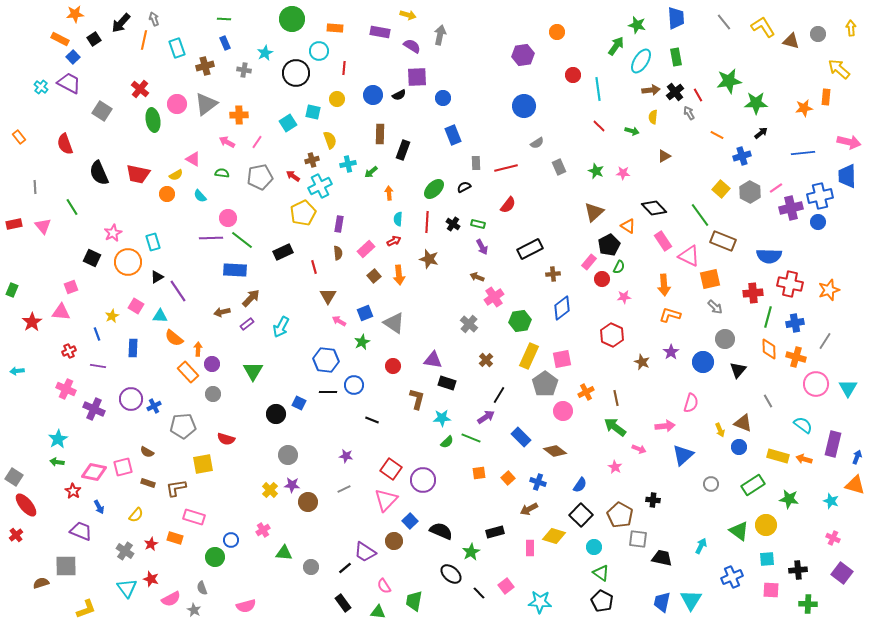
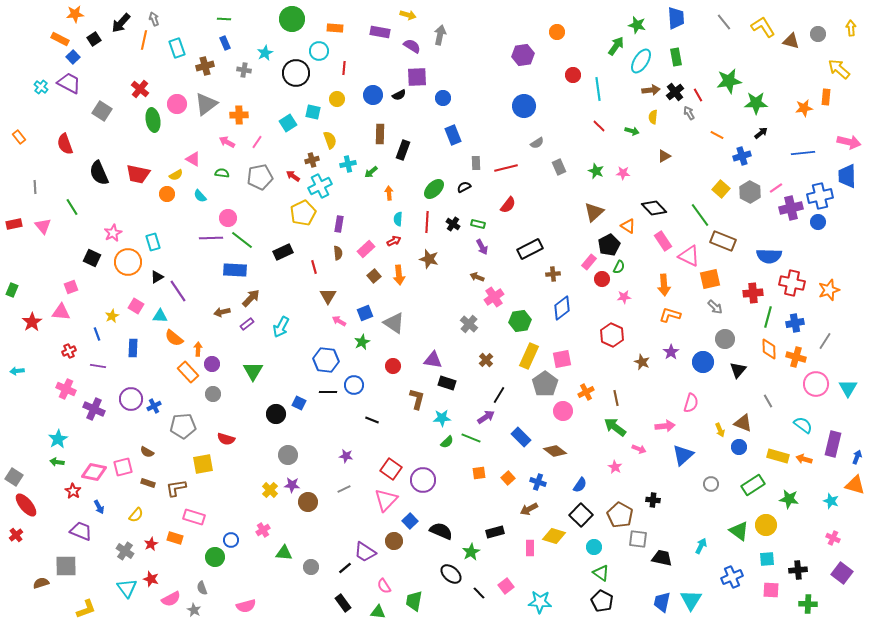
red cross at (790, 284): moved 2 px right, 1 px up
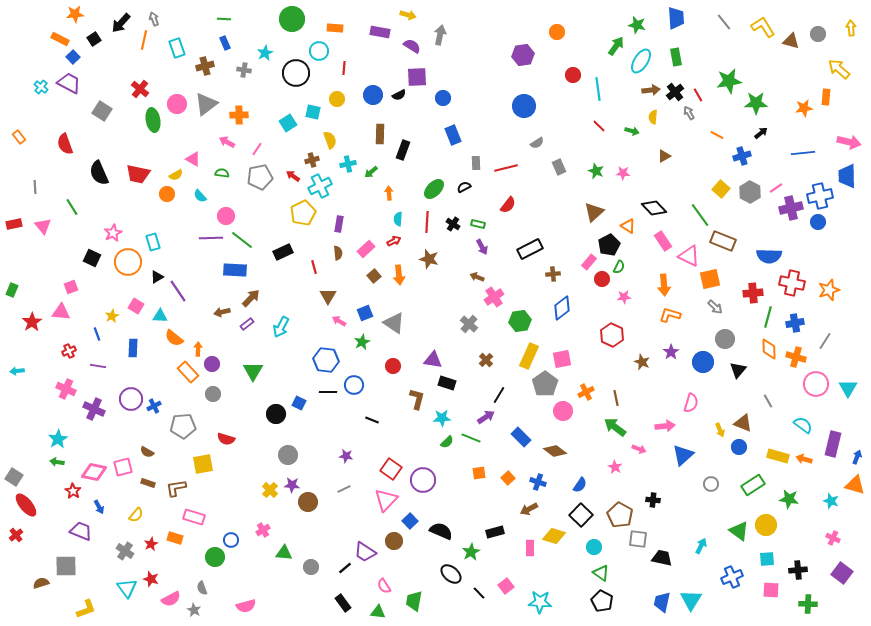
pink line at (257, 142): moved 7 px down
pink circle at (228, 218): moved 2 px left, 2 px up
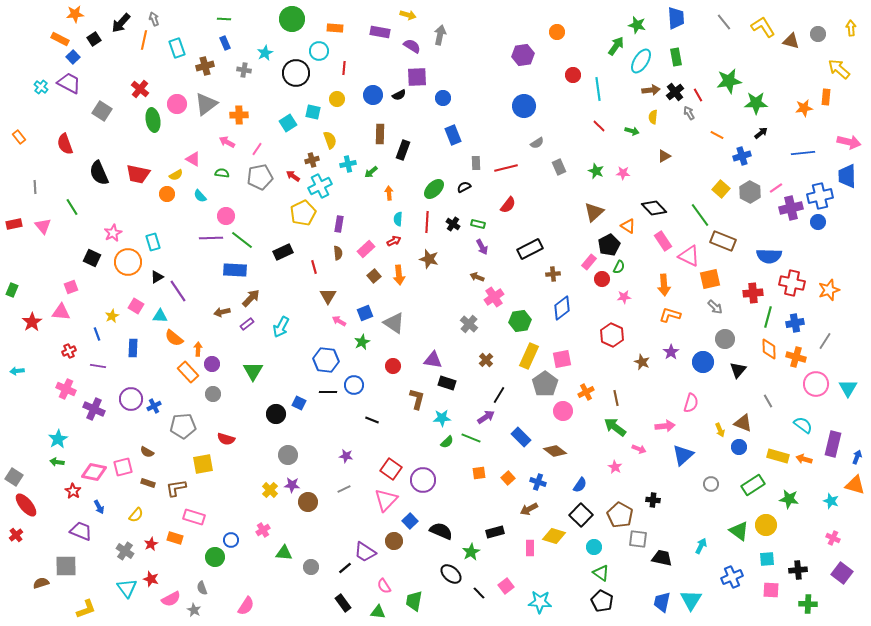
pink semicircle at (246, 606): rotated 42 degrees counterclockwise
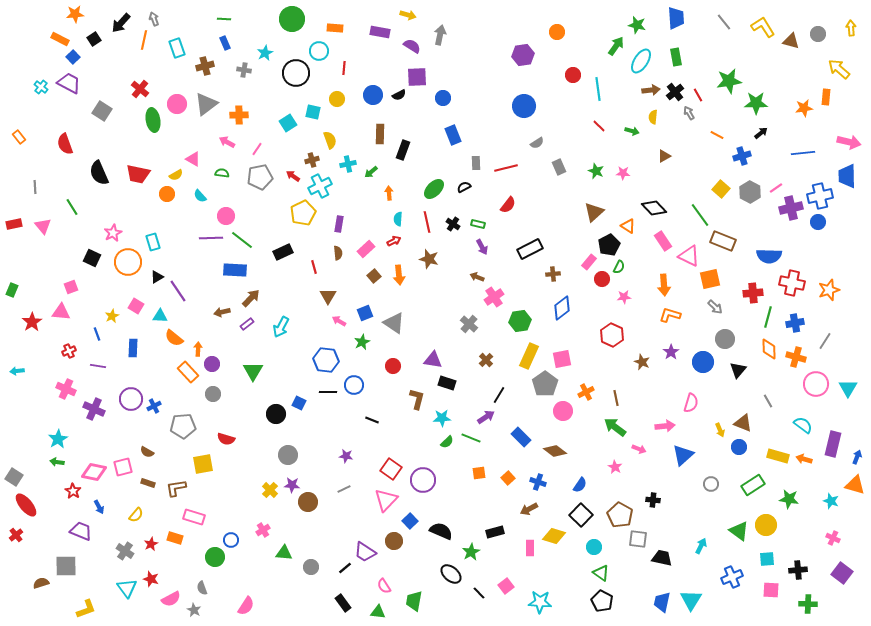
red line at (427, 222): rotated 15 degrees counterclockwise
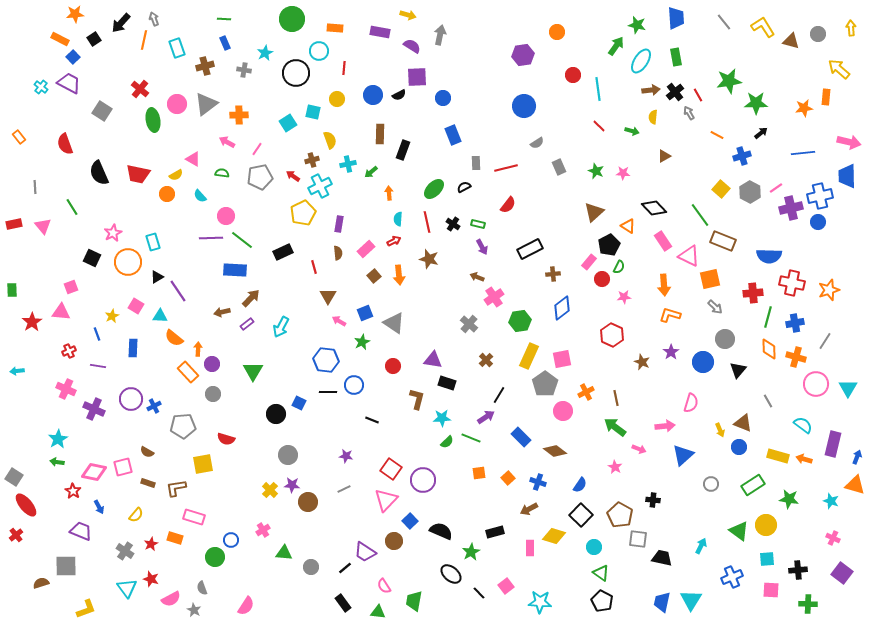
green rectangle at (12, 290): rotated 24 degrees counterclockwise
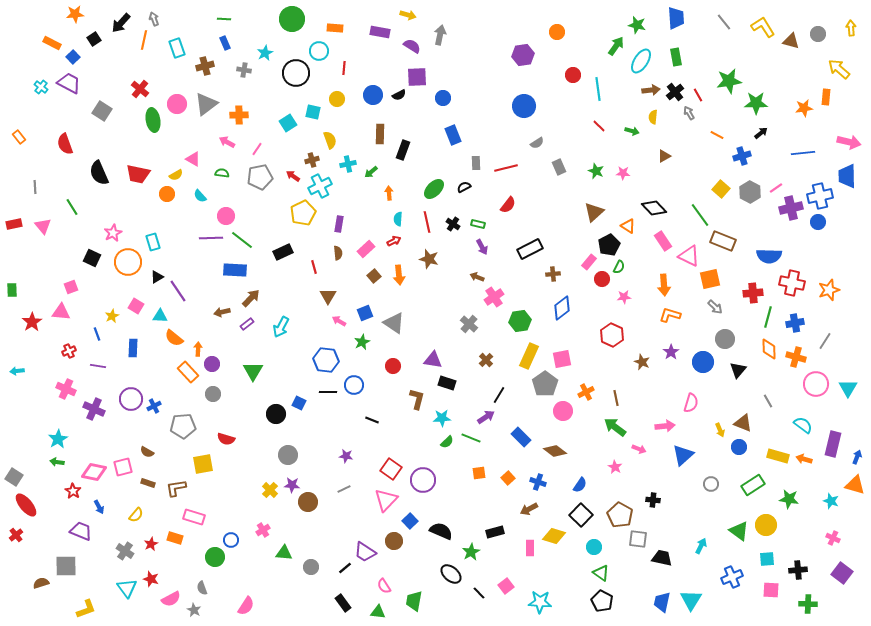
orange rectangle at (60, 39): moved 8 px left, 4 px down
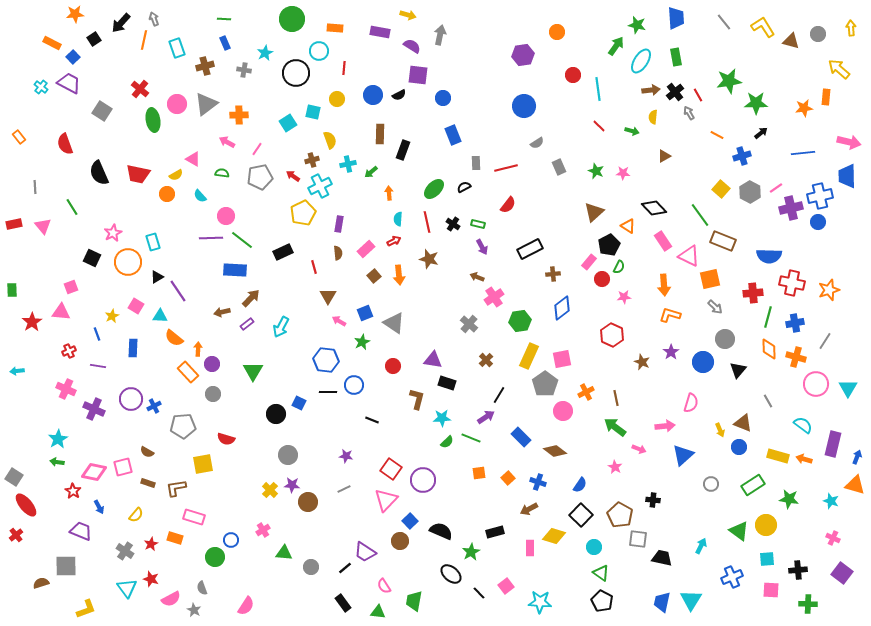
purple square at (417, 77): moved 1 px right, 2 px up; rotated 10 degrees clockwise
brown circle at (394, 541): moved 6 px right
